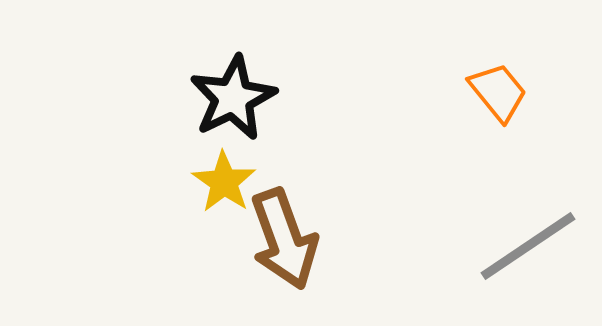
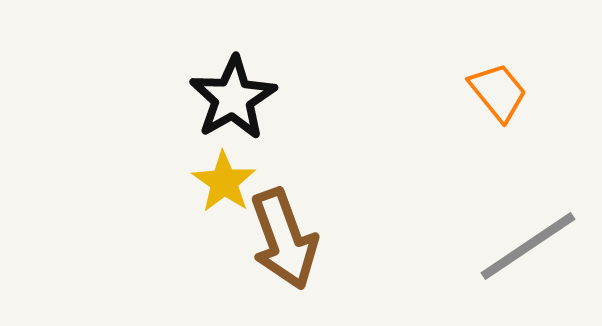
black star: rotated 4 degrees counterclockwise
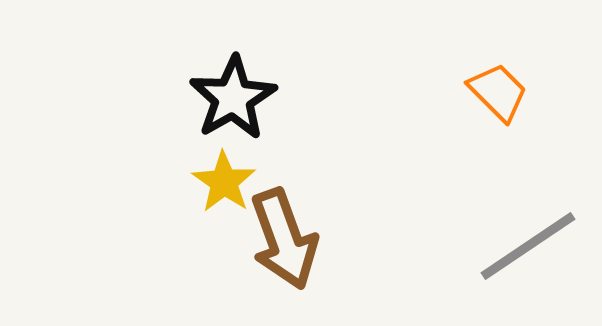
orange trapezoid: rotated 6 degrees counterclockwise
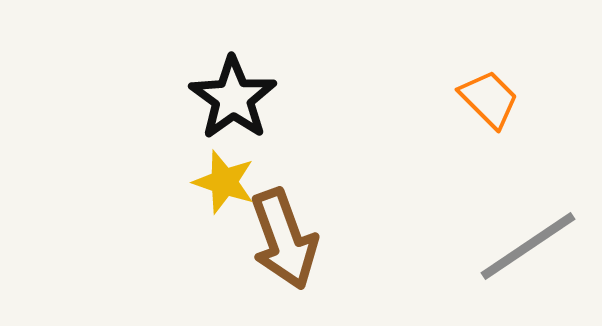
orange trapezoid: moved 9 px left, 7 px down
black star: rotated 6 degrees counterclockwise
yellow star: rotated 16 degrees counterclockwise
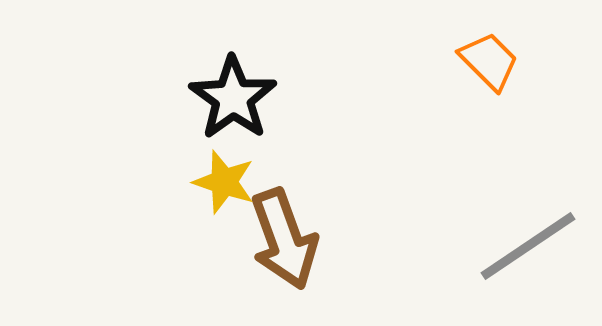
orange trapezoid: moved 38 px up
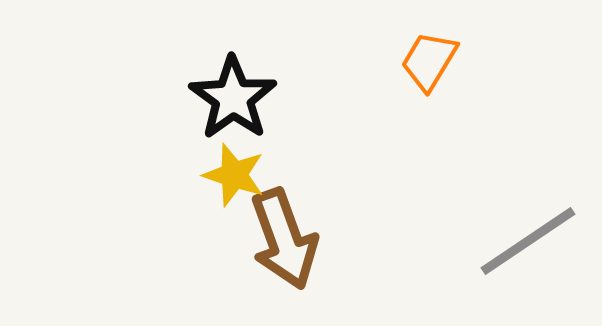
orange trapezoid: moved 60 px left; rotated 104 degrees counterclockwise
yellow star: moved 10 px right, 7 px up
gray line: moved 5 px up
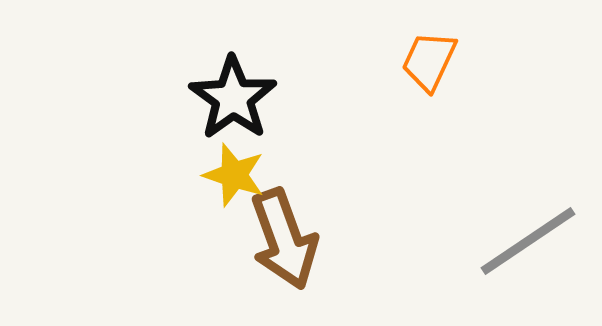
orange trapezoid: rotated 6 degrees counterclockwise
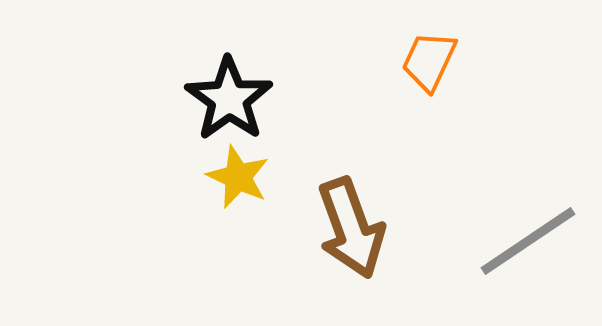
black star: moved 4 px left, 1 px down
yellow star: moved 4 px right, 2 px down; rotated 6 degrees clockwise
brown arrow: moved 67 px right, 11 px up
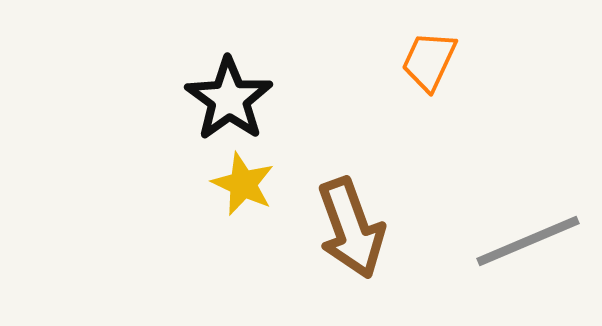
yellow star: moved 5 px right, 7 px down
gray line: rotated 11 degrees clockwise
